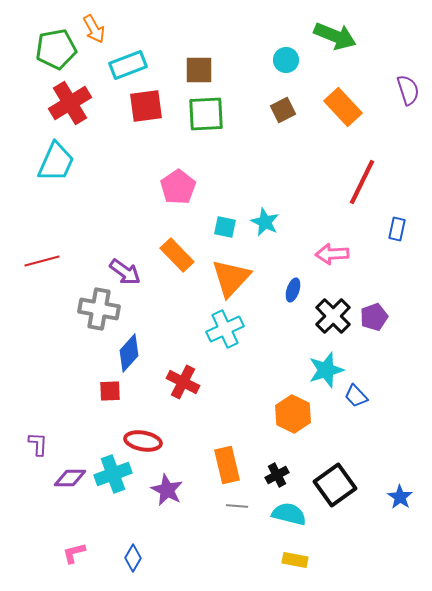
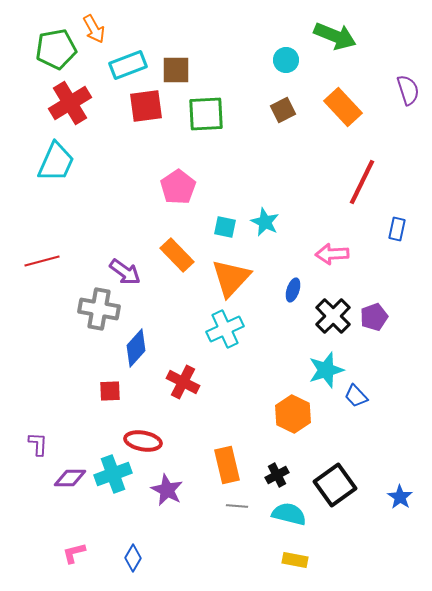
brown square at (199, 70): moved 23 px left
blue diamond at (129, 353): moved 7 px right, 5 px up
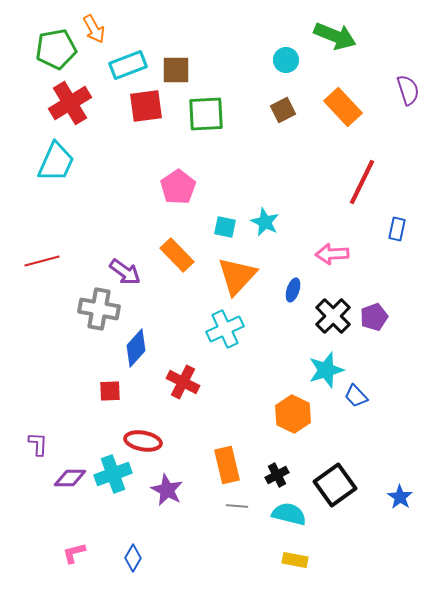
orange triangle at (231, 278): moved 6 px right, 2 px up
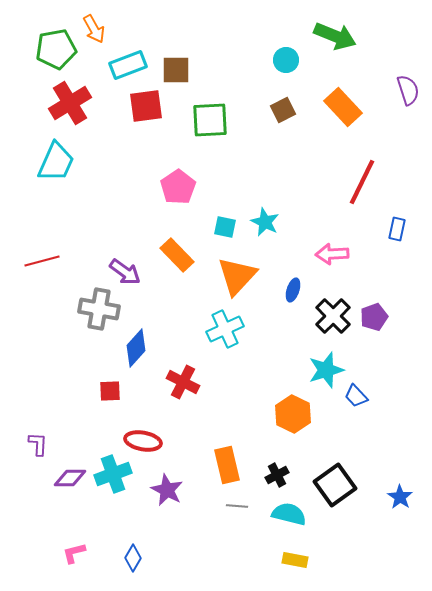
green square at (206, 114): moved 4 px right, 6 px down
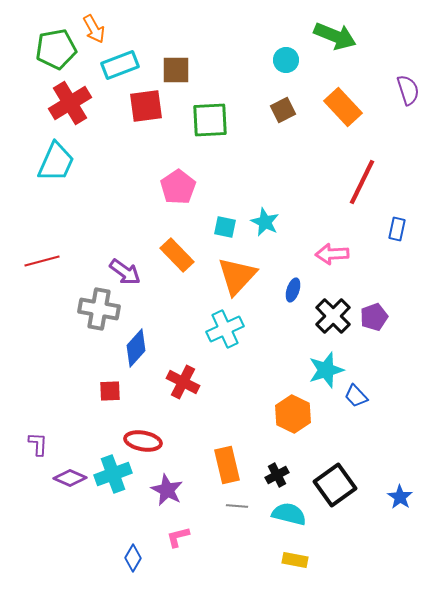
cyan rectangle at (128, 65): moved 8 px left
purple diamond at (70, 478): rotated 24 degrees clockwise
pink L-shape at (74, 553): moved 104 px right, 16 px up
